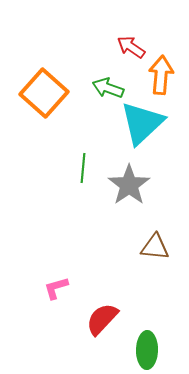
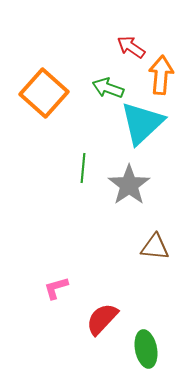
green ellipse: moved 1 px left, 1 px up; rotated 12 degrees counterclockwise
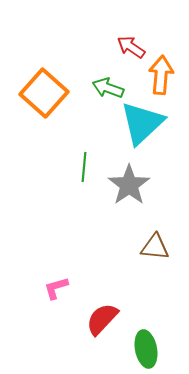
green line: moved 1 px right, 1 px up
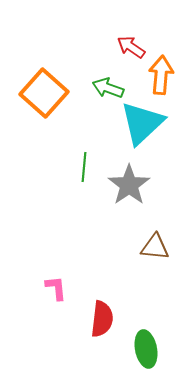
pink L-shape: rotated 100 degrees clockwise
red semicircle: rotated 144 degrees clockwise
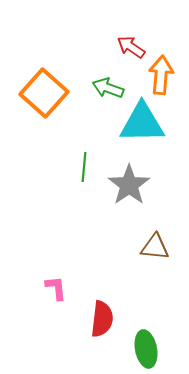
cyan triangle: rotated 42 degrees clockwise
